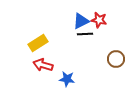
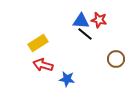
blue triangle: rotated 30 degrees clockwise
black line: rotated 42 degrees clockwise
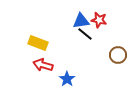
blue triangle: rotated 12 degrees counterclockwise
yellow rectangle: rotated 54 degrees clockwise
brown circle: moved 2 px right, 4 px up
blue star: rotated 28 degrees clockwise
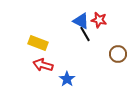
blue triangle: rotated 36 degrees clockwise
black line: rotated 21 degrees clockwise
brown circle: moved 1 px up
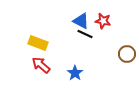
red star: moved 4 px right, 1 px down
black line: rotated 35 degrees counterclockwise
brown circle: moved 9 px right
red arrow: moved 2 px left; rotated 24 degrees clockwise
blue star: moved 8 px right, 6 px up
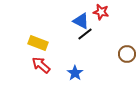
red star: moved 2 px left, 9 px up
black line: rotated 63 degrees counterclockwise
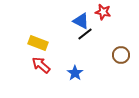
red star: moved 2 px right
brown circle: moved 6 px left, 1 px down
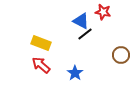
yellow rectangle: moved 3 px right
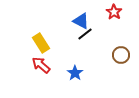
red star: moved 11 px right; rotated 21 degrees clockwise
yellow rectangle: rotated 36 degrees clockwise
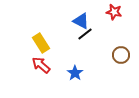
red star: rotated 21 degrees counterclockwise
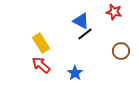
brown circle: moved 4 px up
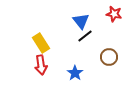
red star: moved 2 px down
blue triangle: rotated 24 degrees clockwise
black line: moved 2 px down
brown circle: moved 12 px left, 6 px down
red arrow: rotated 138 degrees counterclockwise
